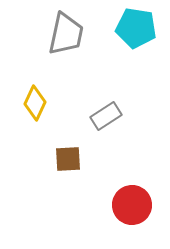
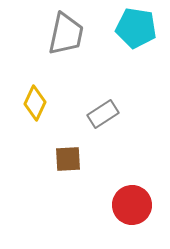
gray rectangle: moved 3 px left, 2 px up
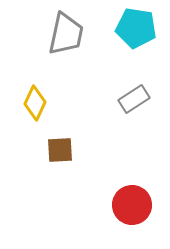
gray rectangle: moved 31 px right, 15 px up
brown square: moved 8 px left, 9 px up
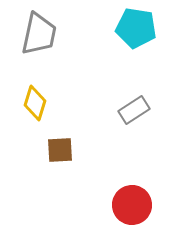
gray trapezoid: moved 27 px left
gray rectangle: moved 11 px down
yellow diamond: rotated 8 degrees counterclockwise
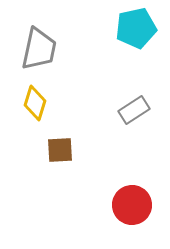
cyan pentagon: rotated 21 degrees counterclockwise
gray trapezoid: moved 15 px down
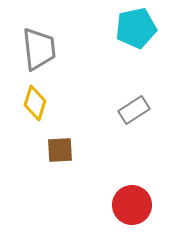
gray trapezoid: rotated 18 degrees counterclockwise
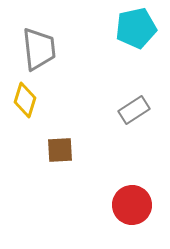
yellow diamond: moved 10 px left, 3 px up
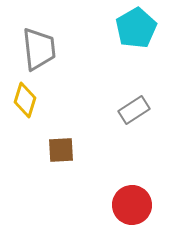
cyan pentagon: rotated 18 degrees counterclockwise
brown square: moved 1 px right
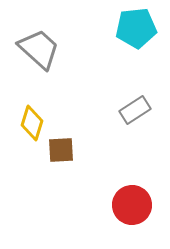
cyan pentagon: rotated 24 degrees clockwise
gray trapezoid: rotated 42 degrees counterclockwise
yellow diamond: moved 7 px right, 23 px down
gray rectangle: moved 1 px right
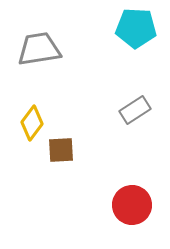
cyan pentagon: rotated 9 degrees clockwise
gray trapezoid: rotated 51 degrees counterclockwise
yellow diamond: rotated 20 degrees clockwise
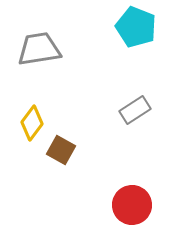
cyan pentagon: moved 1 px up; rotated 18 degrees clockwise
brown square: rotated 32 degrees clockwise
